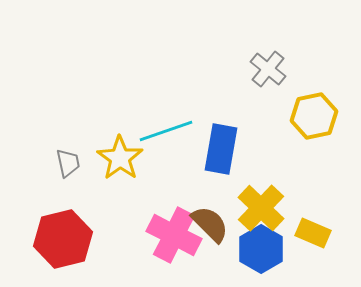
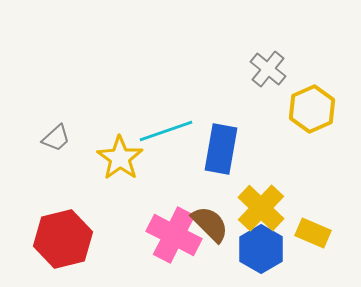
yellow hexagon: moved 2 px left, 7 px up; rotated 12 degrees counterclockwise
gray trapezoid: moved 12 px left, 25 px up; rotated 60 degrees clockwise
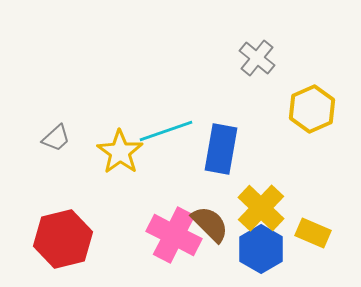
gray cross: moved 11 px left, 11 px up
yellow star: moved 6 px up
